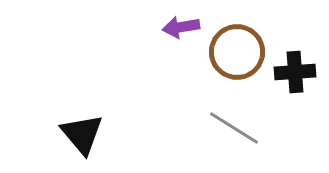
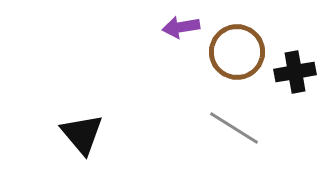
black cross: rotated 6 degrees counterclockwise
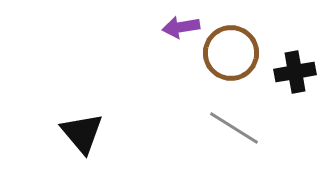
brown circle: moved 6 px left, 1 px down
black triangle: moved 1 px up
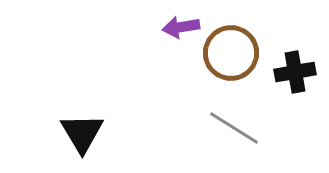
black triangle: rotated 9 degrees clockwise
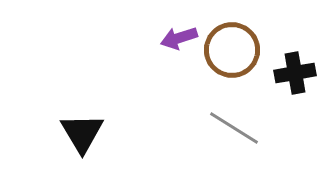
purple arrow: moved 2 px left, 11 px down; rotated 9 degrees counterclockwise
brown circle: moved 1 px right, 3 px up
black cross: moved 1 px down
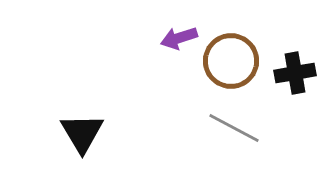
brown circle: moved 1 px left, 11 px down
gray line: rotated 4 degrees counterclockwise
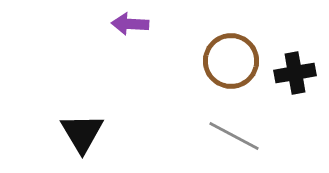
purple arrow: moved 49 px left, 14 px up; rotated 21 degrees clockwise
gray line: moved 8 px down
